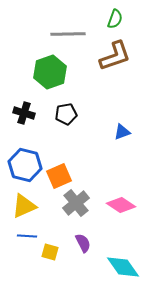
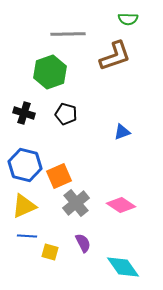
green semicircle: moved 13 px right; rotated 72 degrees clockwise
black pentagon: rotated 25 degrees clockwise
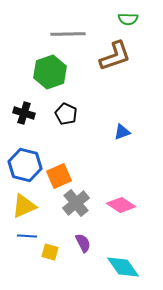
black pentagon: rotated 10 degrees clockwise
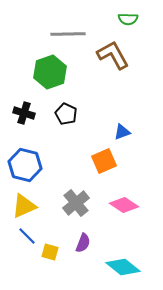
brown L-shape: moved 2 px left, 1 px up; rotated 100 degrees counterclockwise
orange square: moved 45 px right, 15 px up
pink diamond: moved 3 px right
blue line: rotated 42 degrees clockwise
purple semicircle: rotated 48 degrees clockwise
cyan diamond: rotated 16 degrees counterclockwise
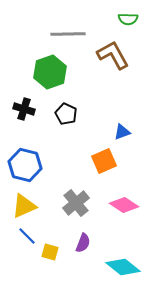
black cross: moved 4 px up
